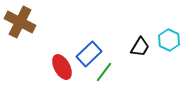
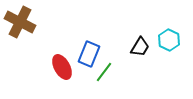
blue rectangle: rotated 25 degrees counterclockwise
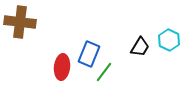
brown cross: rotated 20 degrees counterclockwise
red ellipse: rotated 35 degrees clockwise
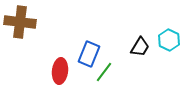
red ellipse: moved 2 px left, 4 px down
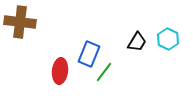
cyan hexagon: moved 1 px left, 1 px up
black trapezoid: moved 3 px left, 5 px up
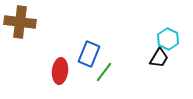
black trapezoid: moved 22 px right, 16 px down
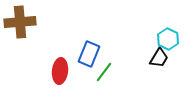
brown cross: rotated 12 degrees counterclockwise
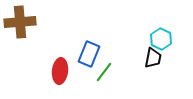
cyan hexagon: moved 7 px left
black trapezoid: moved 6 px left; rotated 20 degrees counterclockwise
